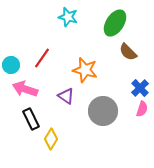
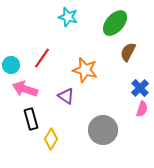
green ellipse: rotated 8 degrees clockwise
brown semicircle: rotated 72 degrees clockwise
gray circle: moved 19 px down
black rectangle: rotated 10 degrees clockwise
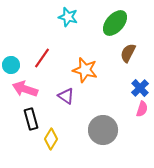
brown semicircle: moved 1 px down
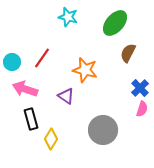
cyan circle: moved 1 px right, 3 px up
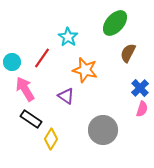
cyan star: moved 20 px down; rotated 18 degrees clockwise
pink arrow: rotated 40 degrees clockwise
black rectangle: rotated 40 degrees counterclockwise
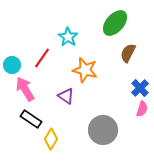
cyan circle: moved 3 px down
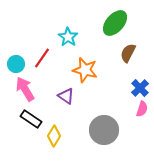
cyan circle: moved 4 px right, 1 px up
gray circle: moved 1 px right
yellow diamond: moved 3 px right, 3 px up
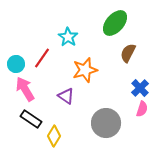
orange star: rotated 30 degrees counterclockwise
gray circle: moved 2 px right, 7 px up
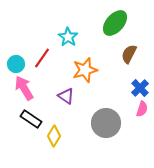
brown semicircle: moved 1 px right, 1 px down
pink arrow: moved 1 px left, 1 px up
